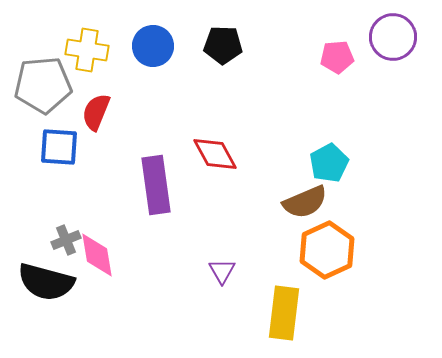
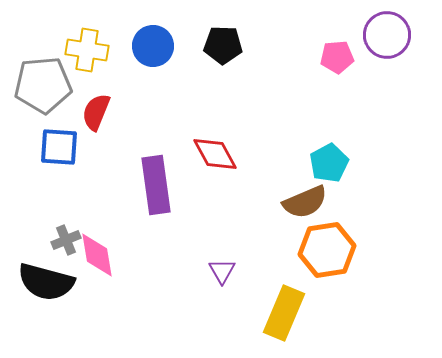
purple circle: moved 6 px left, 2 px up
orange hexagon: rotated 16 degrees clockwise
yellow rectangle: rotated 16 degrees clockwise
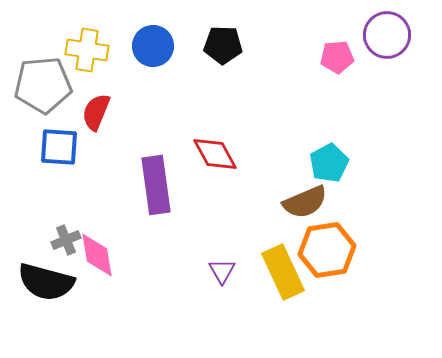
yellow rectangle: moved 1 px left, 41 px up; rotated 48 degrees counterclockwise
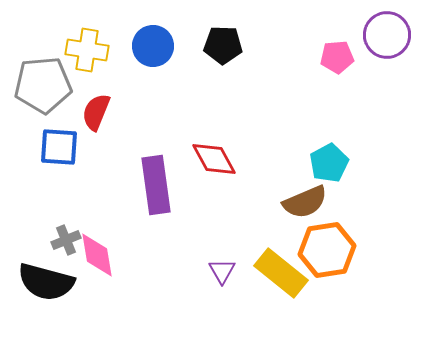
red diamond: moved 1 px left, 5 px down
yellow rectangle: moved 2 px left, 1 px down; rotated 26 degrees counterclockwise
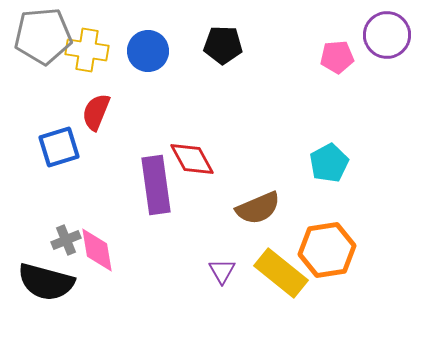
blue circle: moved 5 px left, 5 px down
gray pentagon: moved 49 px up
blue square: rotated 21 degrees counterclockwise
red diamond: moved 22 px left
brown semicircle: moved 47 px left, 6 px down
pink diamond: moved 5 px up
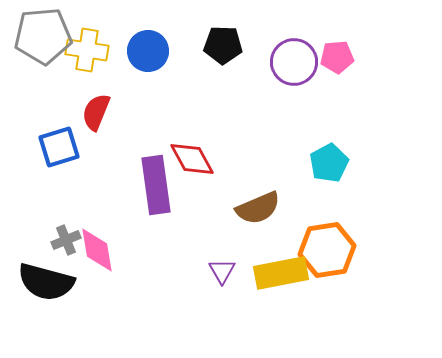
purple circle: moved 93 px left, 27 px down
yellow rectangle: rotated 50 degrees counterclockwise
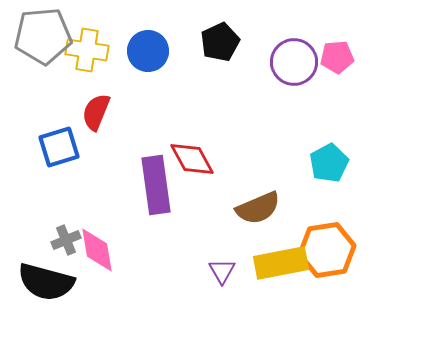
black pentagon: moved 3 px left, 3 px up; rotated 27 degrees counterclockwise
yellow rectangle: moved 10 px up
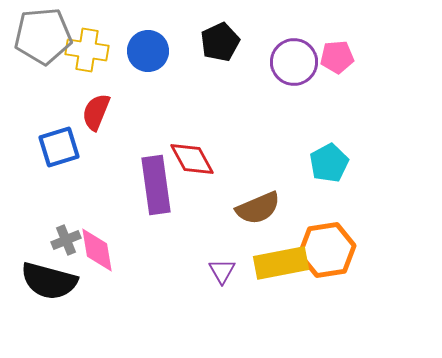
black semicircle: moved 3 px right, 1 px up
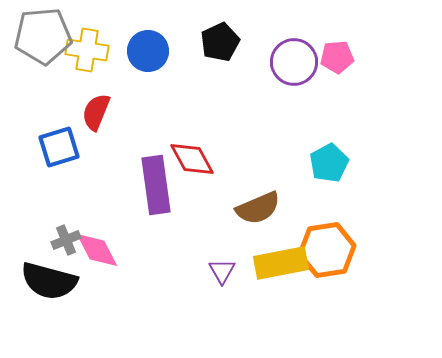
pink diamond: rotated 18 degrees counterclockwise
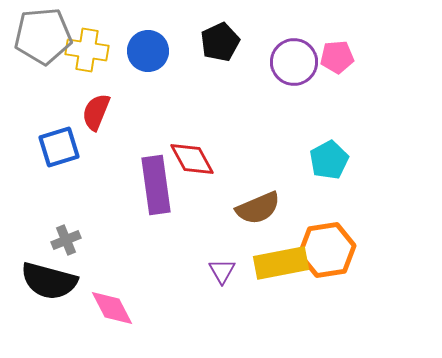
cyan pentagon: moved 3 px up
pink diamond: moved 15 px right, 58 px down
